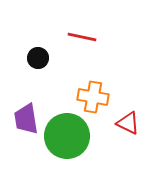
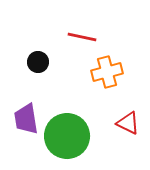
black circle: moved 4 px down
orange cross: moved 14 px right, 25 px up; rotated 24 degrees counterclockwise
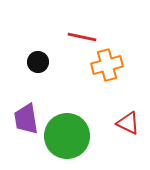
orange cross: moved 7 px up
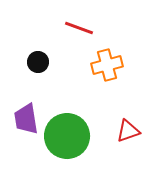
red line: moved 3 px left, 9 px up; rotated 8 degrees clockwise
red triangle: moved 8 px down; rotated 45 degrees counterclockwise
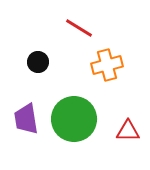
red line: rotated 12 degrees clockwise
red triangle: rotated 20 degrees clockwise
green circle: moved 7 px right, 17 px up
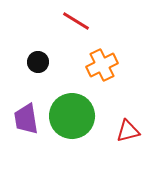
red line: moved 3 px left, 7 px up
orange cross: moved 5 px left; rotated 12 degrees counterclockwise
green circle: moved 2 px left, 3 px up
red triangle: rotated 15 degrees counterclockwise
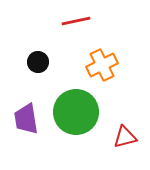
red line: rotated 44 degrees counterclockwise
green circle: moved 4 px right, 4 px up
red triangle: moved 3 px left, 6 px down
